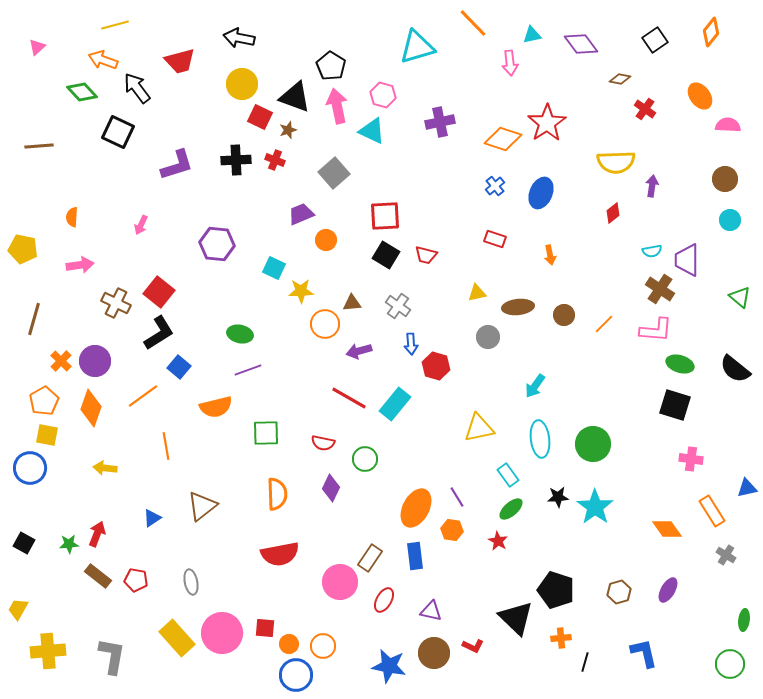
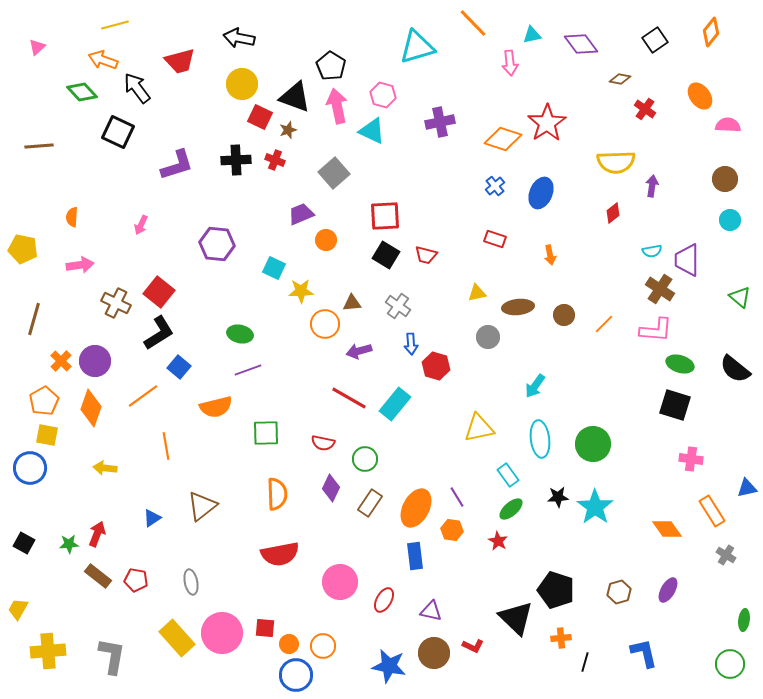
brown rectangle at (370, 558): moved 55 px up
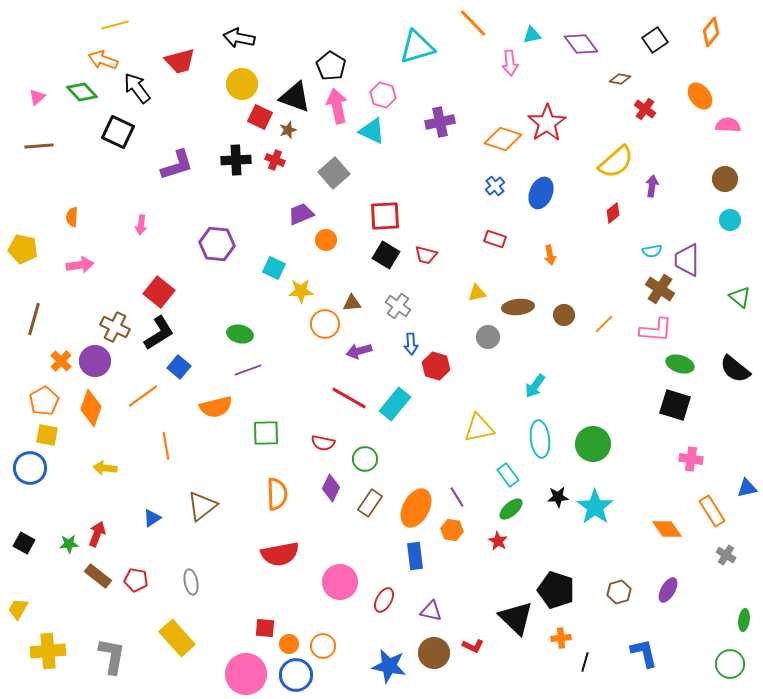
pink triangle at (37, 47): moved 50 px down
yellow semicircle at (616, 162): rotated 39 degrees counterclockwise
pink arrow at (141, 225): rotated 18 degrees counterclockwise
brown cross at (116, 303): moved 1 px left, 24 px down
pink circle at (222, 633): moved 24 px right, 41 px down
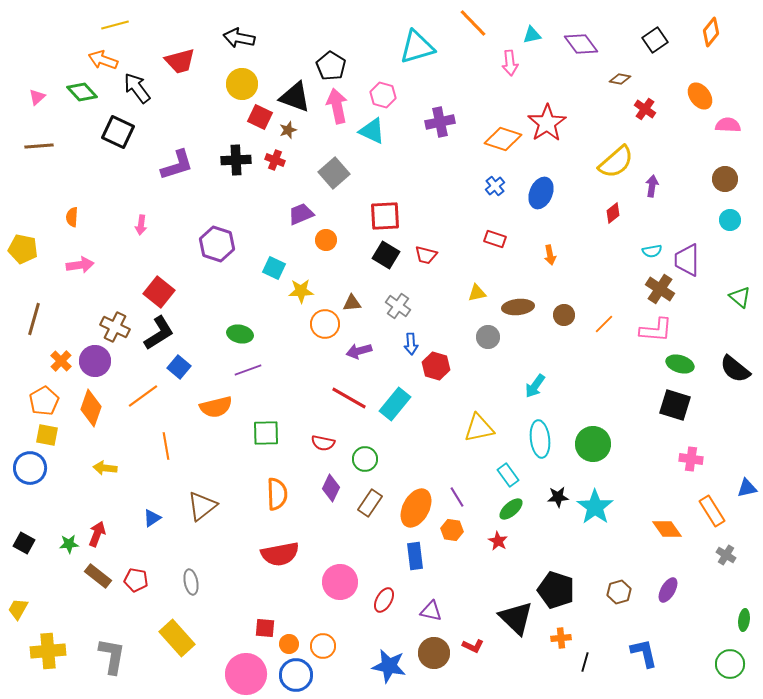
purple hexagon at (217, 244): rotated 12 degrees clockwise
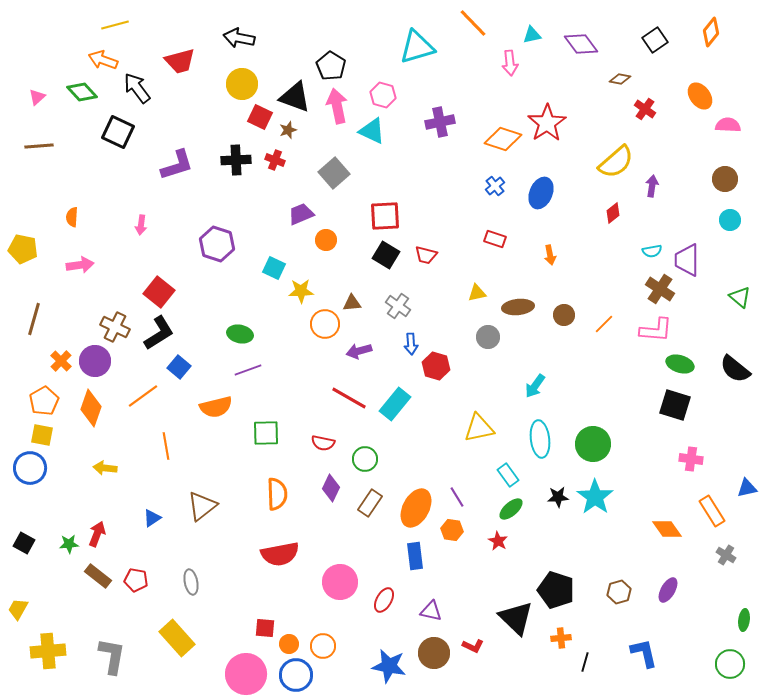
yellow square at (47, 435): moved 5 px left
cyan star at (595, 507): moved 10 px up
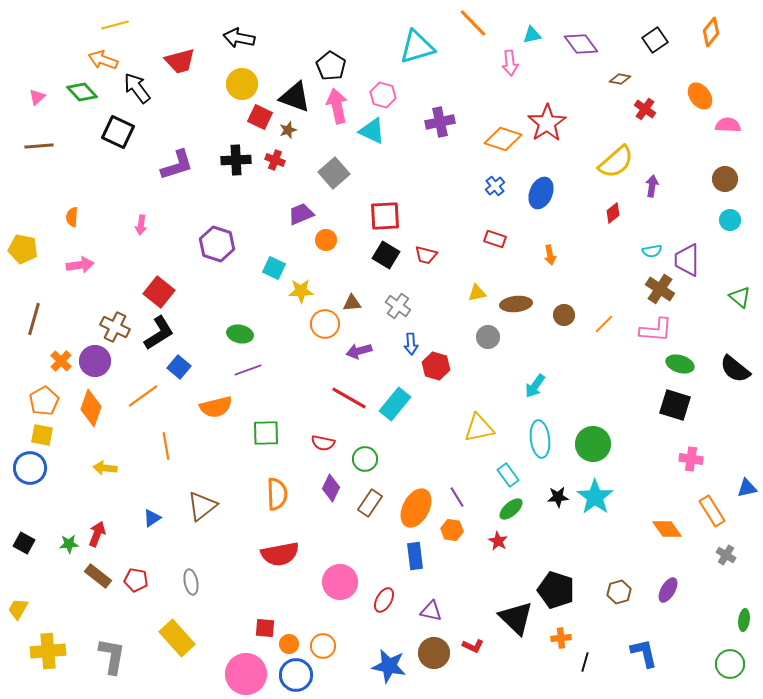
brown ellipse at (518, 307): moved 2 px left, 3 px up
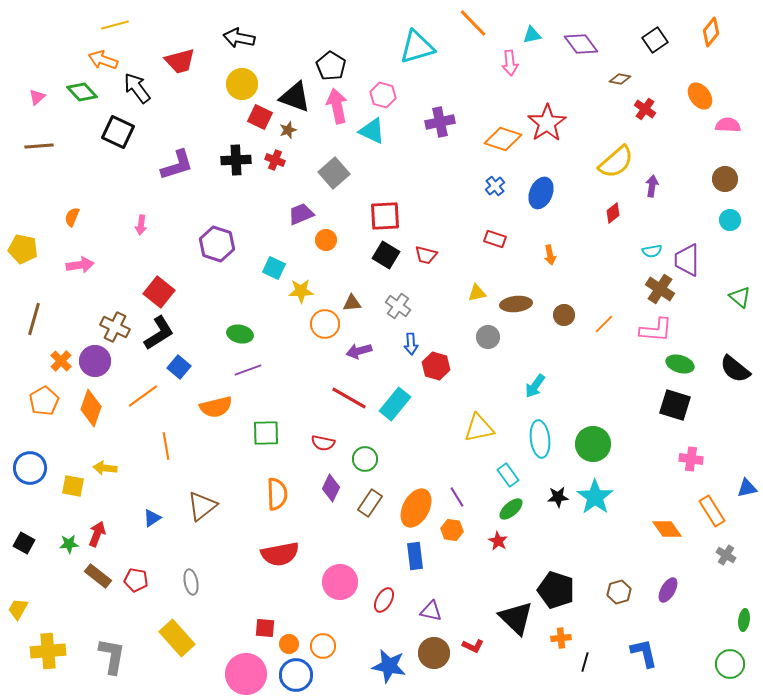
orange semicircle at (72, 217): rotated 18 degrees clockwise
yellow square at (42, 435): moved 31 px right, 51 px down
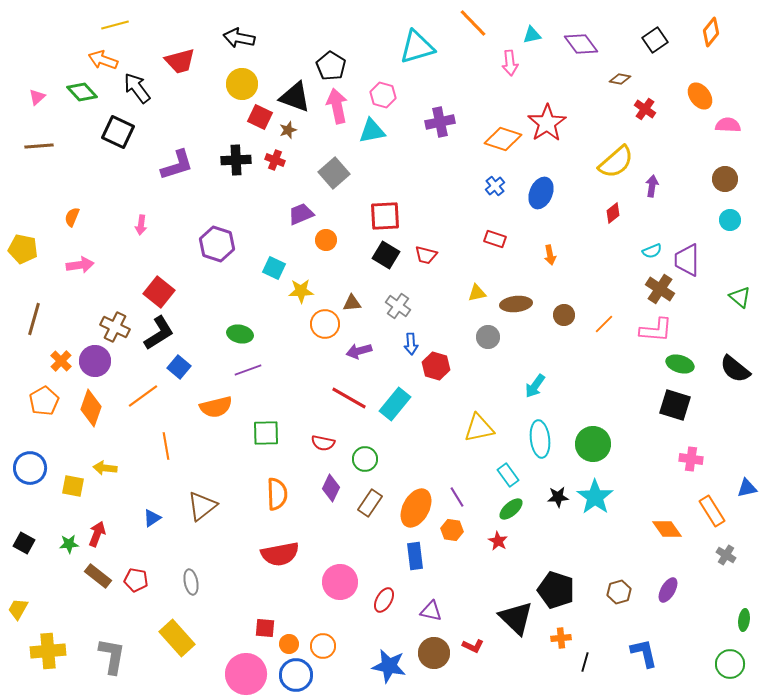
cyan triangle at (372, 131): rotated 36 degrees counterclockwise
cyan semicircle at (652, 251): rotated 12 degrees counterclockwise
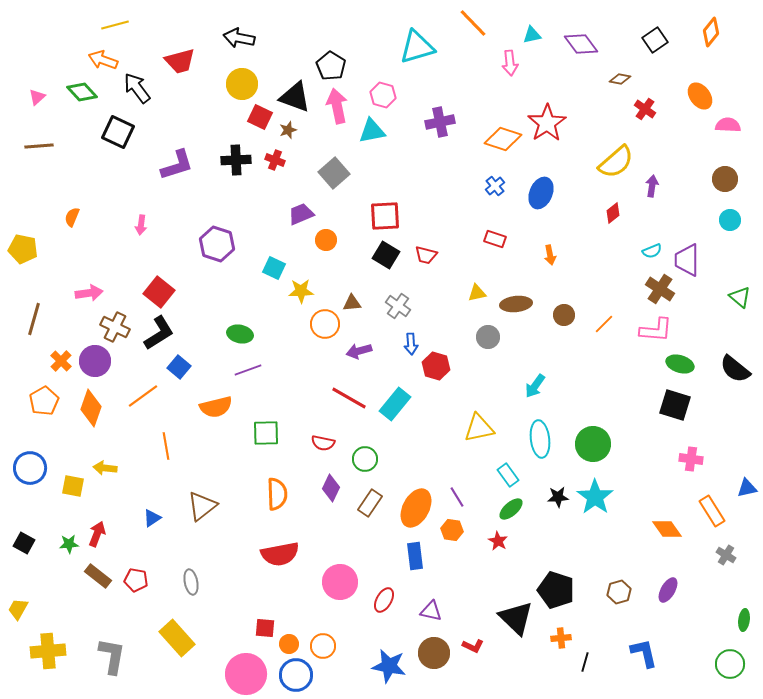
pink arrow at (80, 265): moved 9 px right, 28 px down
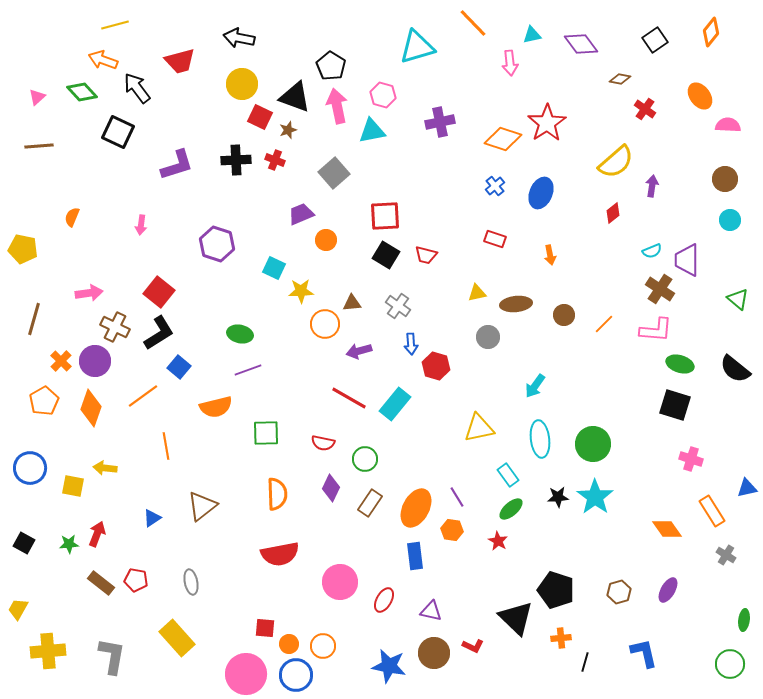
green triangle at (740, 297): moved 2 px left, 2 px down
pink cross at (691, 459): rotated 10 degrees clockwise
brown rectangle at (98, 576): moved 3 px right, 7 px down
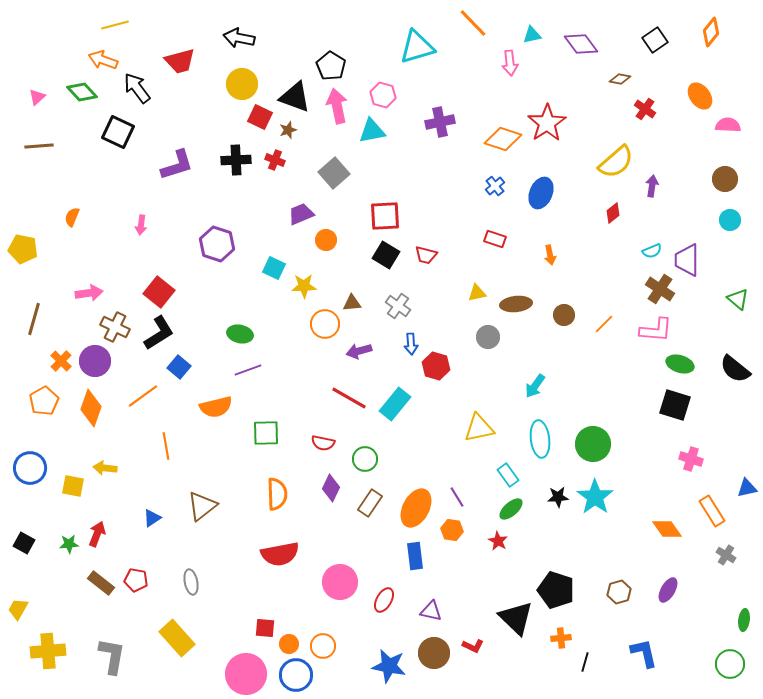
yellow star at (301, 291): moved 3 px right, 5 px up
